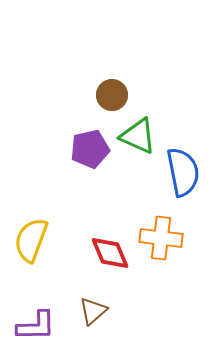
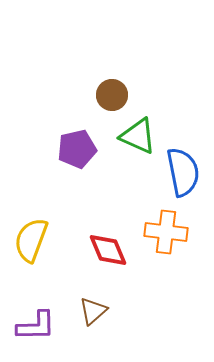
purple pentagon: moved 13 px left
orange cross: moved 5 px right, 6 px up
red diamond: moved 2 px left, 3 px up
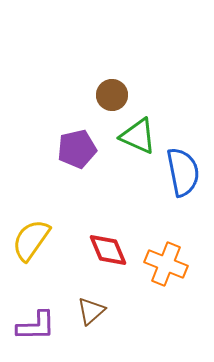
orange cross: moved 32 px down; rotated 15 degrees clockwise
yellow semicircle: rotated 15 degrees clockwise
brown triangle: moved 2 px left
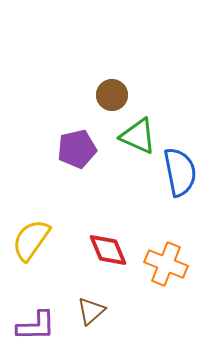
blue semicircle: moved 3 px left
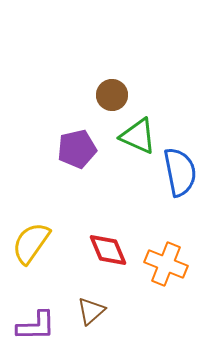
yellow semicircle: moved 3 px down
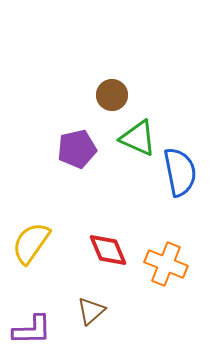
green triangle: moved 2 px down
purple L-shape: moved 4 px left, 4 px down
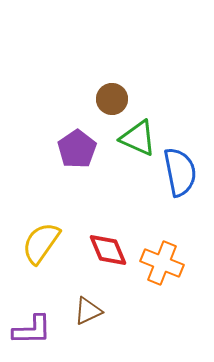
brown circle: moved 4 px down
purple pentagon: rotated 21 degrees counterclockwise
yellow semicircle: moved 10 px right
orange cross: moved 4 px left, 1 px up
brown triangle: moved 3 px left; rotated 16 degrees clockwise
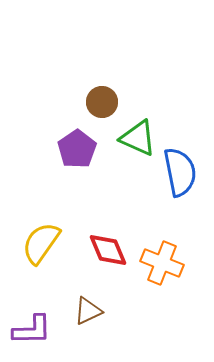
brown circle: moved 10 px left, 3 px down
